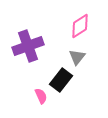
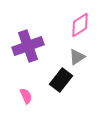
pink diamond: moved 1 px up
gray triangle: rotated 18 degrees clockwise
pink semicircle: moved 15 px left
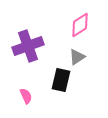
black rectangle: rotated 25 degrees counterclockwise
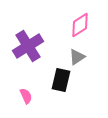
purple cross: rotated 12 degrees counterclockwise
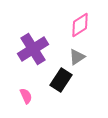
purple cross: moved 5 px right, 3 px down
black rectangle: rotated 20 degrees clockwise
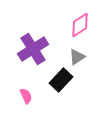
black rectangle: rotated 10 degrees clockwise
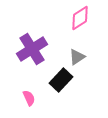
pink diamond: moved 7 px up
purple cross: moved 1 px left
pink semicircle: moved 3 px right, 2 px down
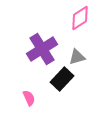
purple cross: moved 10 px right
gray triangle: rotated 18 degrees clockwise
black rectangle: moved 1 px right, 1 px up
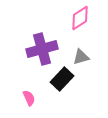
purple cross: rotated 16 degrees clockwise
gray triangle: moved 4 px right
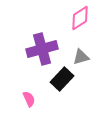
pink semicircle: moved 1 px down
